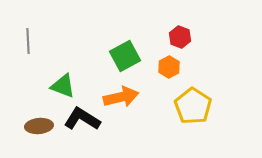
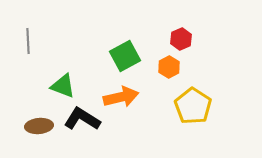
red hexagon: moved 1 px right, 2 px down; rotated 15 degrees clockwise
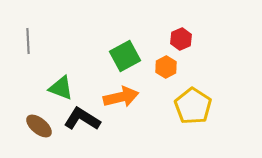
orange hexagon: moved 3 px left
green triangle: moved 2 px left, 2 px down
brown ellipse: rotated 44 degrees clockwise
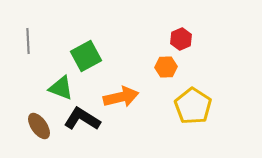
green square: moved 39 px left
orange hexagon: rotated 25 degrees clockwise
brown ellipse: rotated 16 degrees clockwise
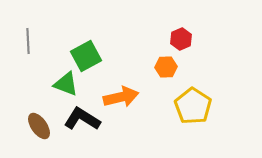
green triangle: moved 5 px right, 4 px up
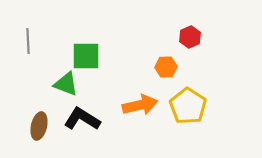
red hexagon: moved 9 px right, 2 px up
green square: rotated 28 degrees clockwise
orange arrow: moved 19 px right, 8 px down
yellow pentagon: moved 5 px left
brown ellipse: rotated 48 degrees clockwise
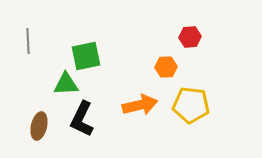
red hexagon: rotated 20 degrees clockwise
green square: rotated 12 degrees counterclockwise
green triangle: rotated 24 degrees counterclockwise
yellow pentagon: moved 3 px right, 1 px up; rotated 27 degrees counterclockwise
black L-shape: rotated 96 degrees counterclockwise
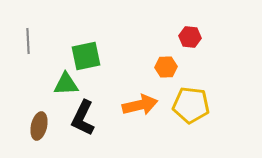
red hexagon: rotated 10 degrees clockwise
black L-shape: moved 1 px right, 1 px up
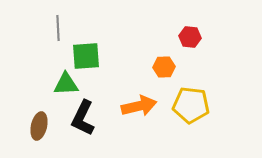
gray line: moved 30 px right, 13 px up
green square: rotated 8 degrees clockwise
orange hexagon: moved 2 px left
orange arrow: moved 1 px left, 1 px down
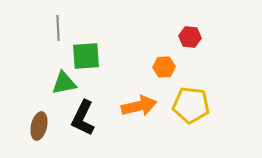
green triangle: moved 2 px left, 1 px up; rotated 8 degrees counterclockwise
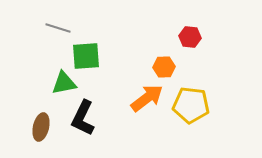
gray line: rotated 70 degrees counterclockwise
orange arrow: moved 8 px right, 8 px up; rotated 24 degrees counterclockwise
brown ellipse: moved 2 px right, 1 px down
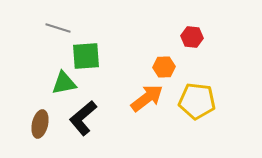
red hexagon: moved 2 px right
yellow pentagon: moved 6 px right, 4 px up
black L-shape: rotated 24 degrees clockwise
brown ellipse: moved 1 px left, 3 px up
